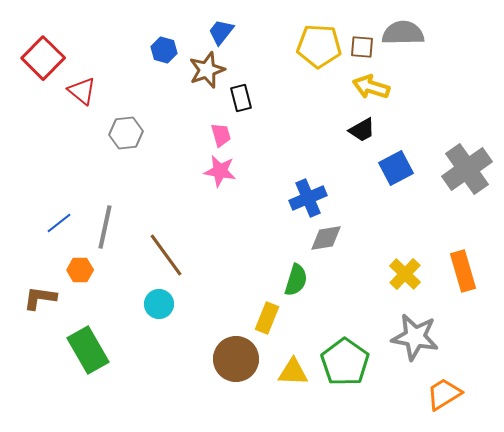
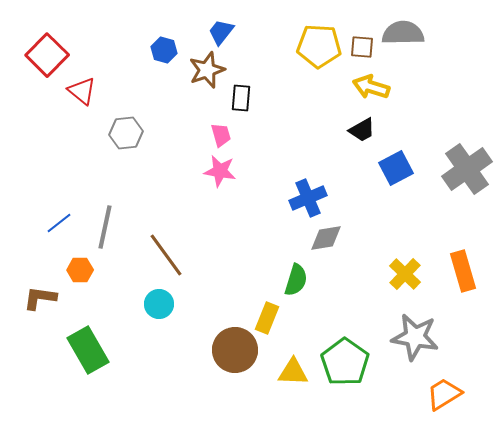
red square: moved 4 px right, 3 px up
black rectangle: rotated 20 degrees clockwise
brown circle: moved 1 px left, 9 px up
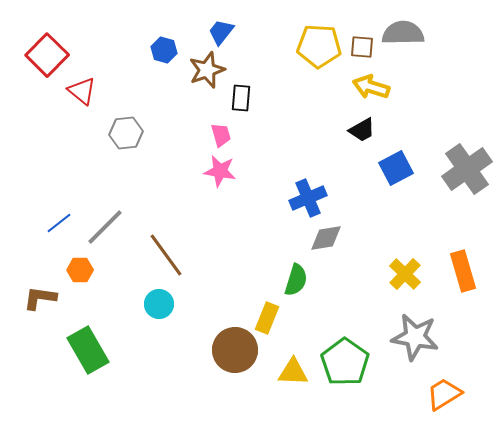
gray line: rotated 33 degrees clockwise
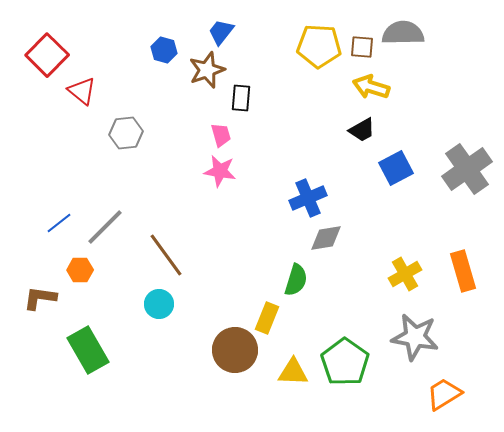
yellow cross: rotated 16 degrees clockwise
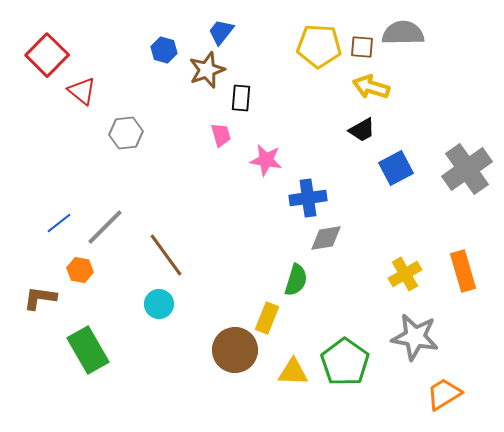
pink star: moved 46 px right, 11 px up
blue cross: rotated 15 degrees clockwise
orange hexagon: rotated 10 degrees clockwise
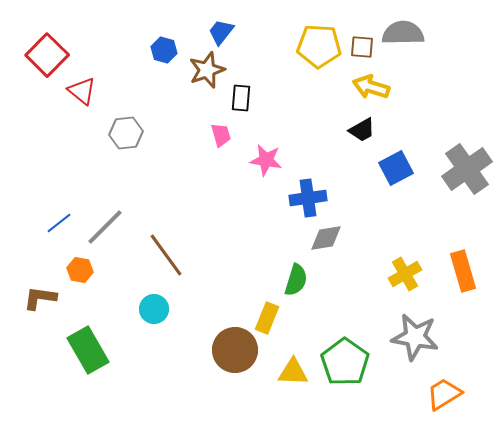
cyan circle: moved 5 px left, 5 px down
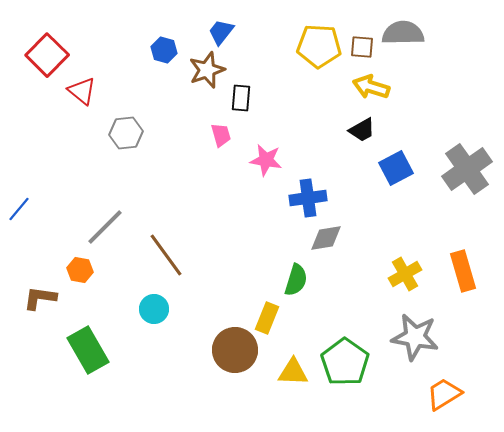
blue line: moved 40 px left, 14 px up; rotated 12 degrees counterclockwise
